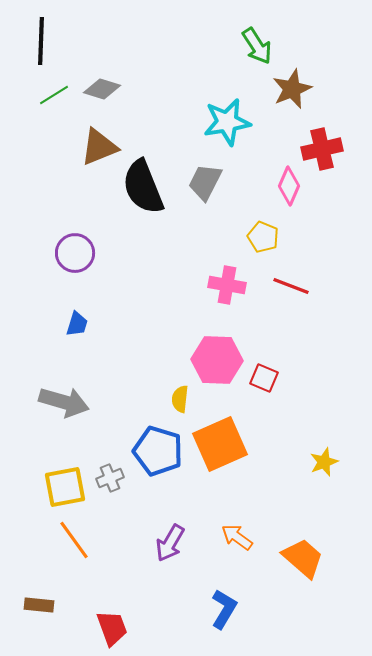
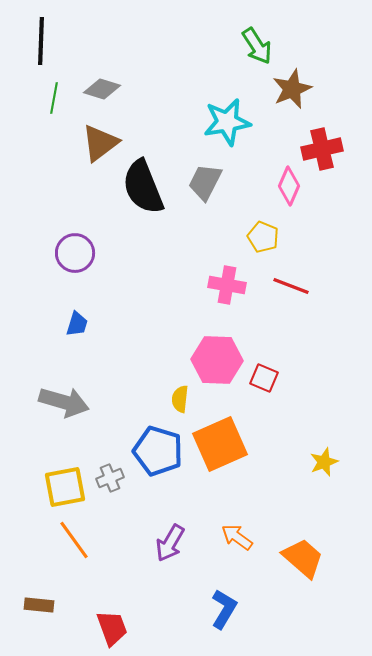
green line: moved 3 px down; rotated 48 degrees counterclockwise
brown triangle: moved 1 px right, 4 px up; rotated 15 degrees counterclockwise
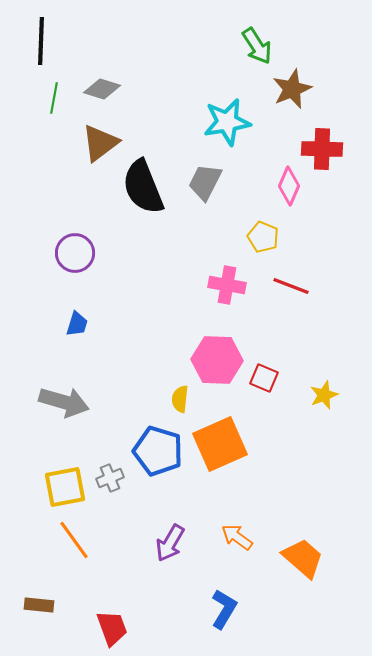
red cross: rotated 15 degrees clockwise
yellow star: moved 67 px up
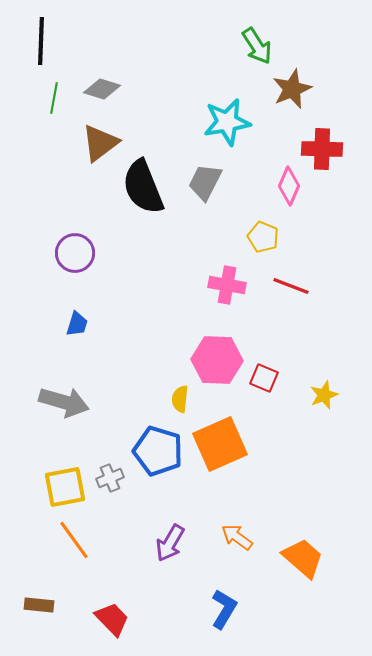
red trapezoid: moved 9 px up; rotated 24 degrees counterclockwise
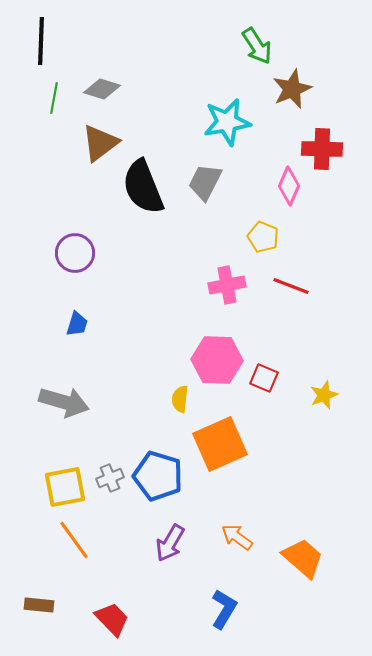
pink cross: rotated 21 degrees counterclockwise
blue pentagon: moved 25 px down
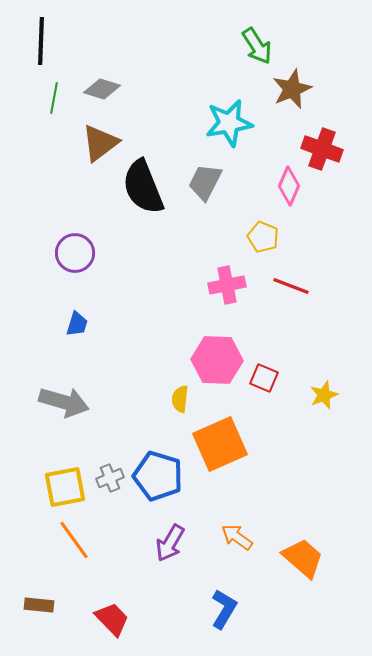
cyan star: moved 2 px right, 1 px down
red cross: rotated 18 degrees clockwise
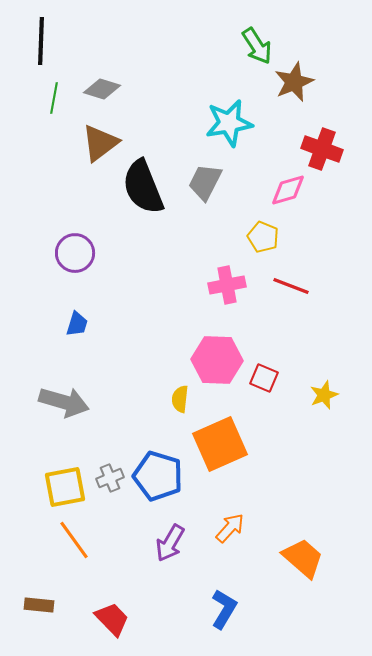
brown star: moved 2 px right, 7 px up
pink diamond: moved 1 px left, 4 px down; rotated 51 degrees clockwise
orange arrow: moved 7 px left, 9 px up; rotated 96 degrees clockwise
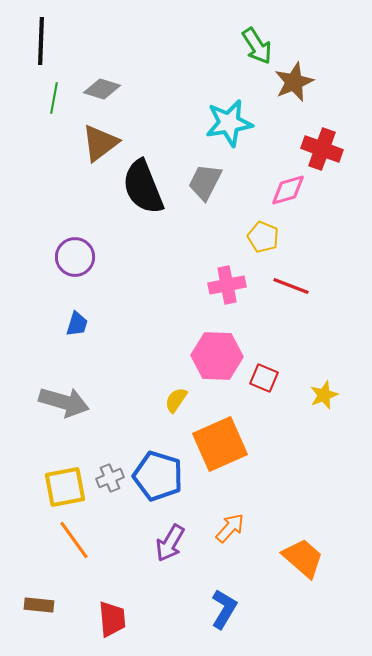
purple circle: moved 4 px down
pink hexagon: moved 4 px up
yellow semicircle: moved 4 px left, 1 px down; rotated 28 degrees clockwise
red trapezoid: rotated 39 degrees clockwise
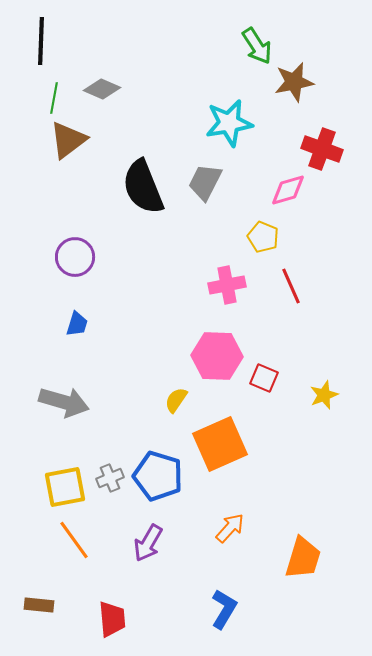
brown star: rotated 12 degrees clockwise
gray diamond: rotated 6 degrees clockwise
brown triangle: moved 32 px left, 3 px up
red line: rotated 45 degrees clockwise
purple arrow: moved 22 px left
orange trapezoid: rotated 66 degrees clockwise
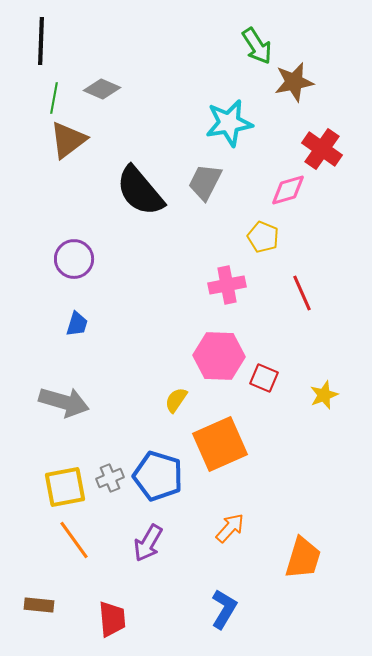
red cross: rotated 15 degrees clockwise
black semicircle: moved 3 px left, 4 px down; rotated 18 degrees counterclockwise
purple circle: moved 1 px left, 2 px down
red line: moved 11 px right, 7 px down
pink hexagon: moved 2 px right
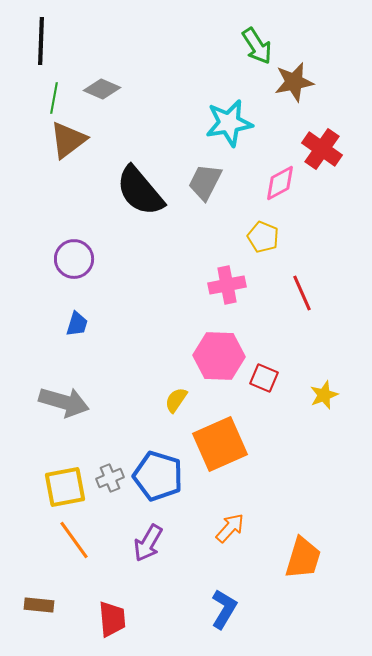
pink diamond: moved 8 px left, 7 px up; rotated 12 degrees counterclockwise
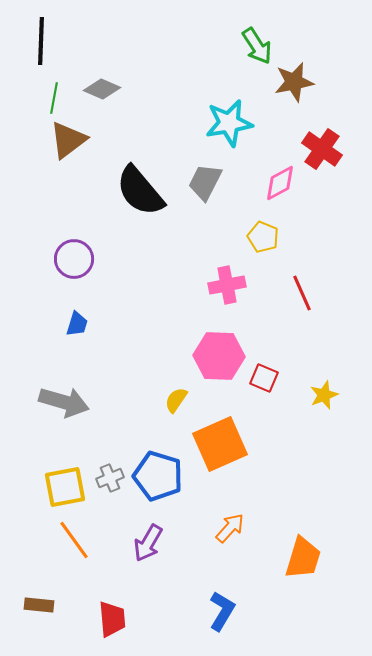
blue L-shape: moved 2 px left, 2 px down
